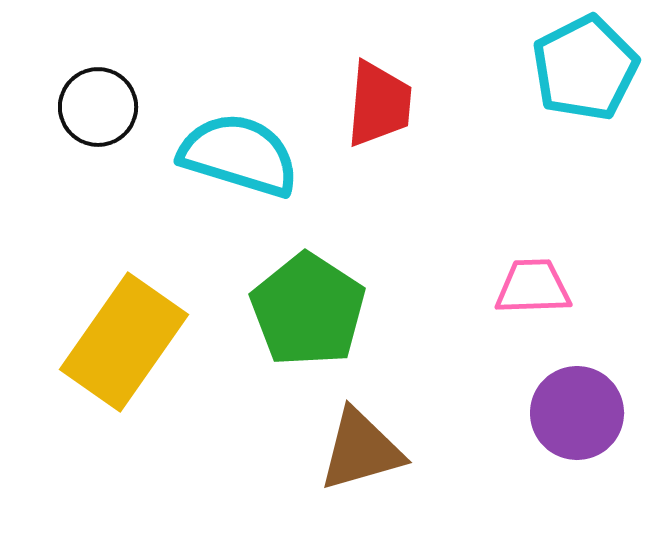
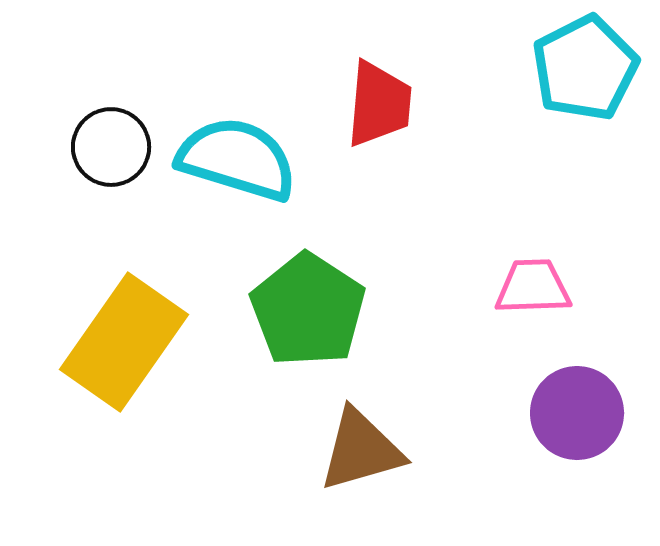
black circle: moved 13 px right, 40 px down
cyan semicircle: moved 2 px left, 4 px down
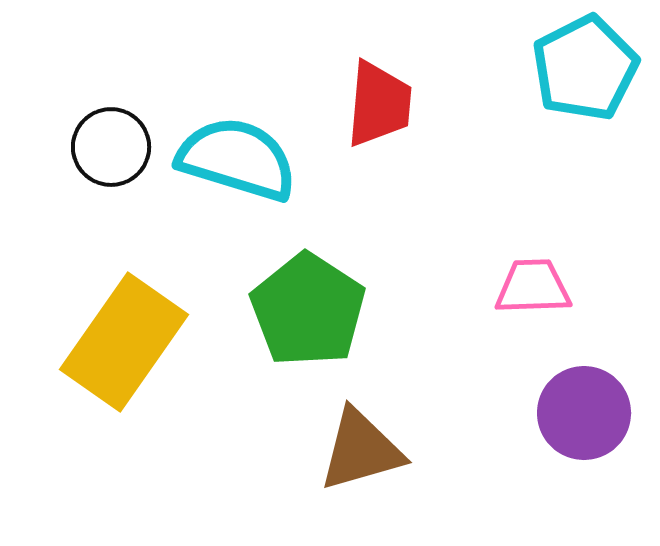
purple circle: moved 7 px right
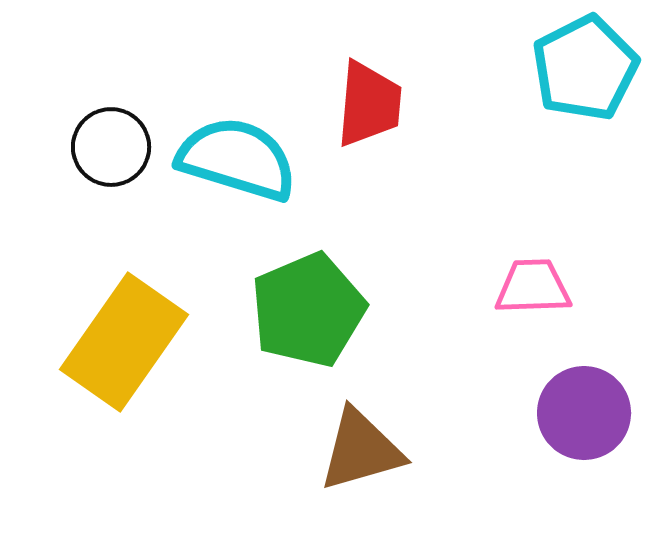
red trapezoid: moved 10 px left
green pentagon: rotated 16 degrees clockwise
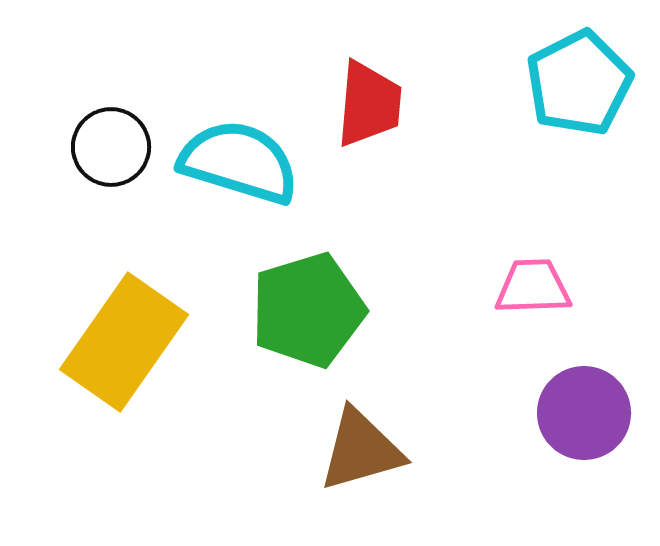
cyan pentagon: moved 6 px left, 15 px down
cyan semicircle: moved 2 px right, 3 px down
green pentagon: rotated 6 degrees clockwise
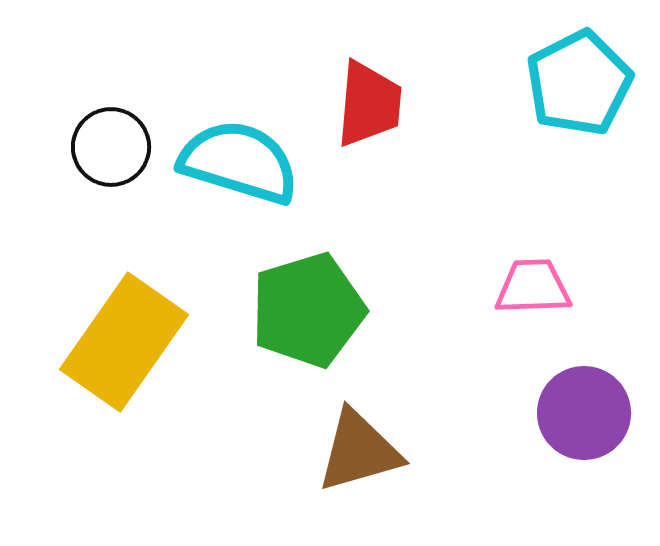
brown triangle: moved 2 px left, 1 px down
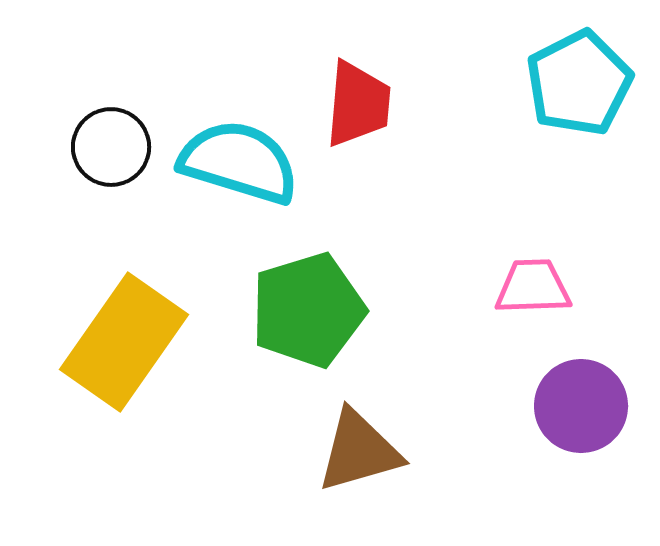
red trapezoid: moved 11 px left
purple circle: moved 3 px left, 7 px up
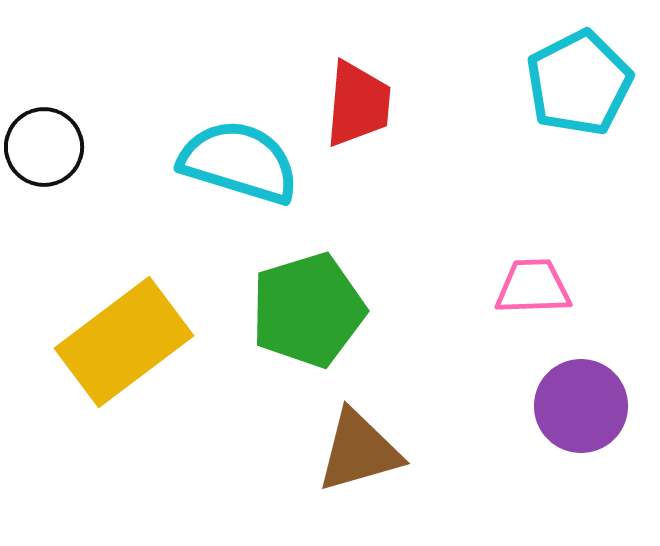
black circle: moved 67 px left
yellow rectangle: rotated 18 degrees clockwise
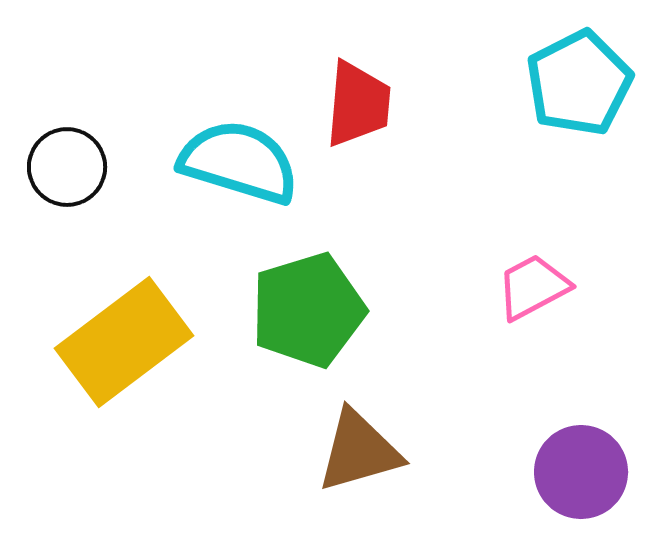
black circle: moved 23 px right, 20 px down
pink trapezoid: rotated 26 degrees counterclockwise
purple circle: moved 66 px down
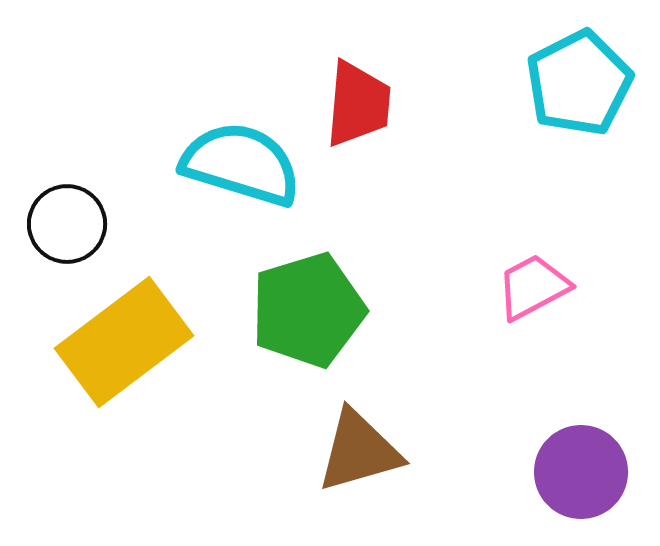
cyan semicircle: moved 2 px right, 2 px down
black circle: moved 57 px down
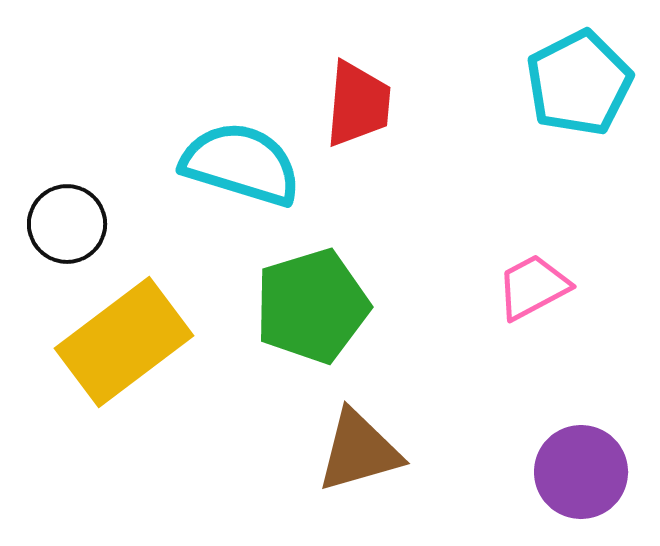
green pentagon: moved 4 px right, 4 px up
